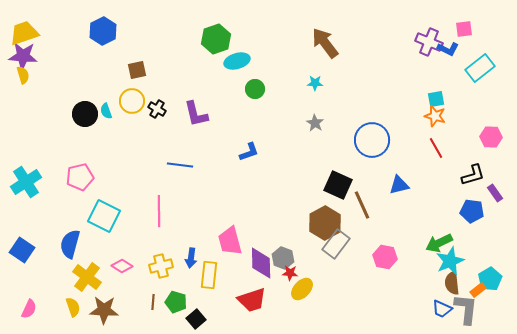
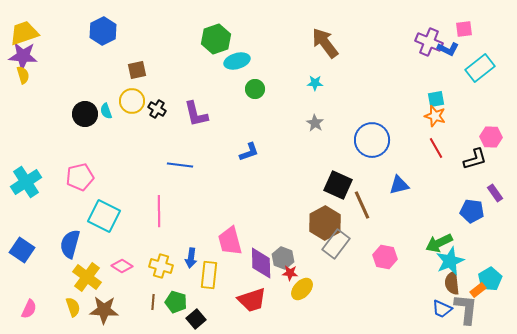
black L-shape at (473, 175): moved 2 px right, 16 px up
yellow cross at (161, 266): rotated 30 degrees clockwise
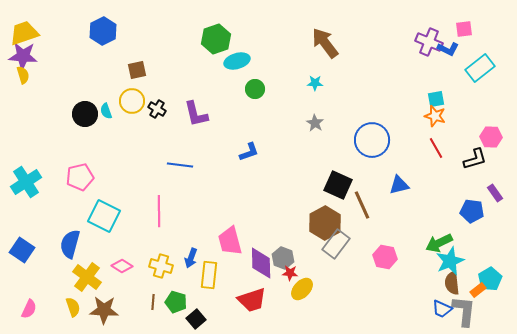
blue arrow at (191, 258): rotated 12 degrees clockwise
gray L-shape at (466, 309): moved 2 px left, 2 px down
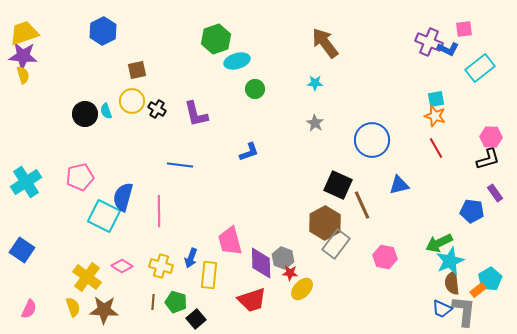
black L-shape at (475, 159): moved 13 px right
blue semicircle at (70, 244): moved 53 px right, 47 px up
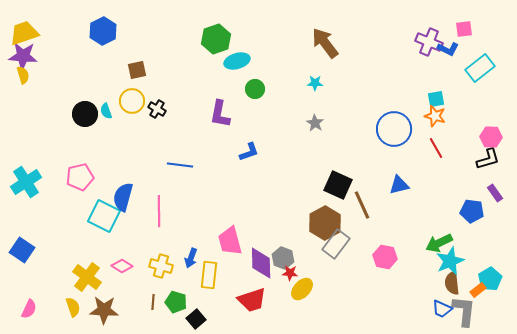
purple L-shape at (196, 114): moved 24 px right; rotated 24 degrees clockwise
blue circle at (372, 140): moved 22 px right, 11 px up
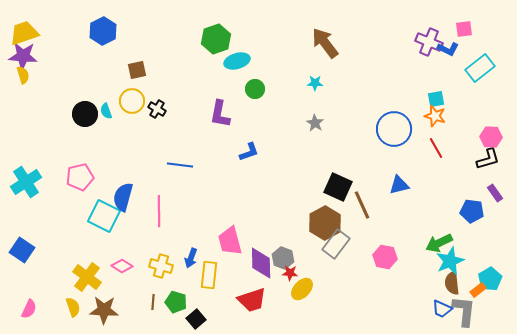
black square at (338, 185): moved 2 px down
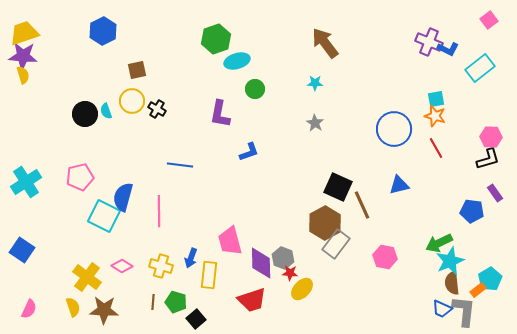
pink square at (464, 29): moved 25 px right, 9 px up; rotated 30 degrees counterclockwise
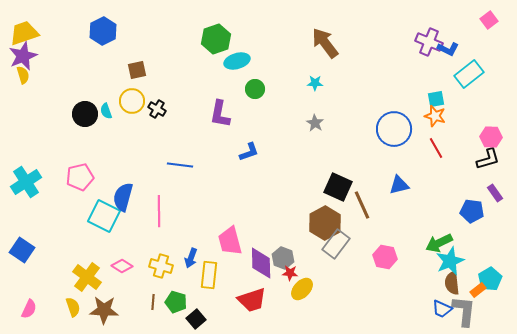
purple star at (23, 56): rotated 28 degrees counterclockwise
cyan rectangle at (480, 68): moved 11 px left, 6 px down
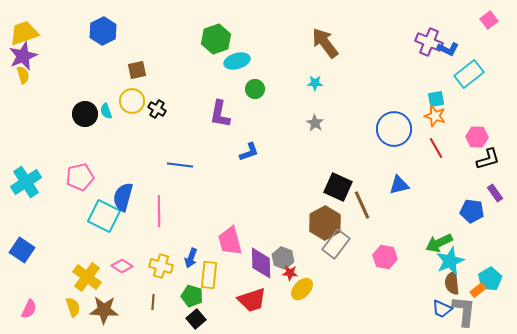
pink hexagon at (491, 137): moved 14 px left
green pentagon at (176, 302): moved 16 px right, 6 px up
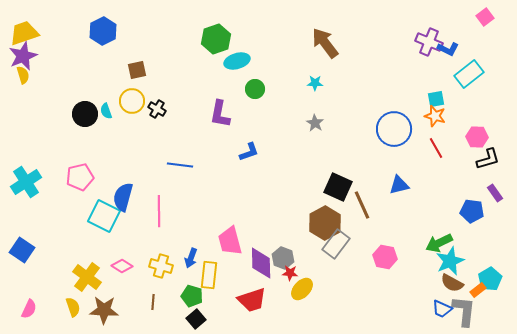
pink square at (489, 20): moved 4 px left, 3 px up
brown semicircle at (452, 283): rotated 55 degrees counterclockwise
